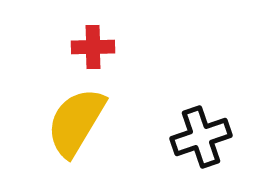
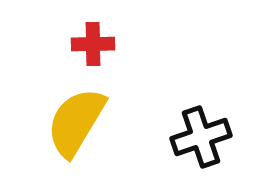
red cross: moved 3 px up
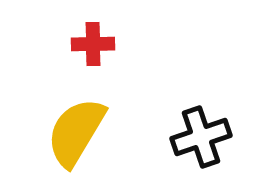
yellow semicircle: moved 10 px down
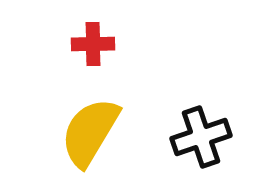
yellow semicircle: moved 14 px right
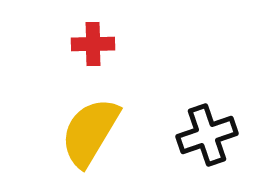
black cross: moved 6 px right, 2 px up
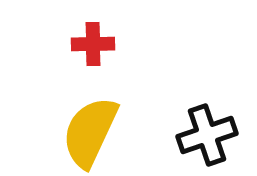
yellow semicircle: rotated 6 degrees counterclockwise
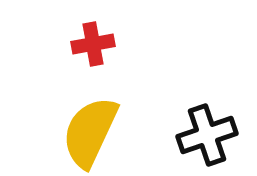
red cross: rotated 9 degrees counterclockwise
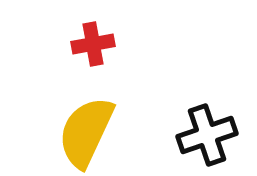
yellow semicircle: moved 4 px left
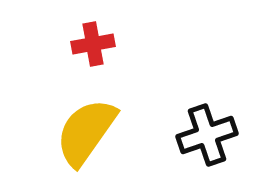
yellow semicircle: rotated 10 degrees clockwise
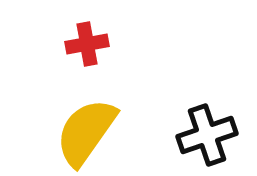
red cross: moved 6 px left
